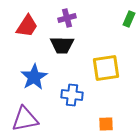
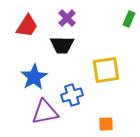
purple cross: rotated 30 degrees counterclockwise
yellow square: moved 2 px down
blue cross: rotated 25 degrees counterclockwise
purple triangle: moved 20 px right, 7 px up
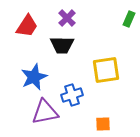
blue star: rotated 8 degrees clockwise
orange square: moved 3 px left
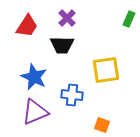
blue star: rotated 24 degrees counterclockwise
blue cross: rotated 25 degrees clockwise
purple triangle: moved 10 px left; rotated 12 degrees counterclockwise
orange square: moved 1 px left, 1 px down; rotated 21 degrees clockwise
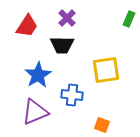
blue star: moved 4 px right, 2 px up; rotated 16 degrees clockwise
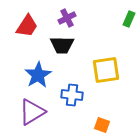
purple cross: rotated 18 degrees clockwise
purple triangle: moved 3 px left; rotated 8 degrees counterclockwise
